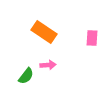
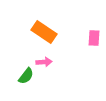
pink rectangle: moved 2 px right
pink arrow: moved 4 px left, 3 px up
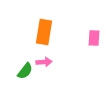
orange rectangle: rotated 65 degrees clockwise
green semicircle: moved 1 px left, 5 px up
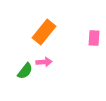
orange rectangle: rotated 30 degrees clockwise
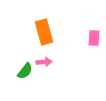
orange rectangle: rotated 55 degrees counterclockwise
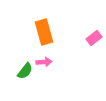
pink rectangle: rotated 49 degrees clockwise
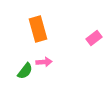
orange rectangle: moved 6 px left, 3 px up
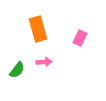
pink rectangle: moved 14 px left; rotated 28 degrees counterclockwise
green semicircle: moved 8 px left, 1 px up
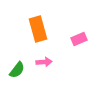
pink rectangle: moved 1 px left, 1 px down; rotated 42 degrees clockwise
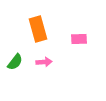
pink rectangle: rotated 21 degrees clockwise
green semicircle: moved 2 px left, 8 px up
